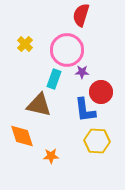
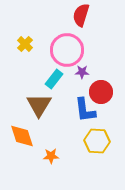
cyan rectangle: rotated 18 degrees clockwise
brown triangle: rotated 48 degrees clockwise
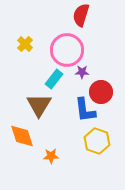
yellow hexagon: rotated 15 degrees clockwise
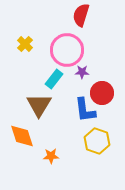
red circle: moved 1 px right, 1 px down
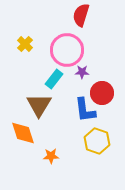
orange diamond: moved 1 px right, 3 px up
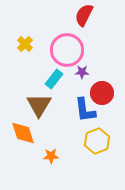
red semicircle: moved 3 px right; rotated 10 degrees clockwise
yellow hexagon: rotated 20 degrees clockwise
